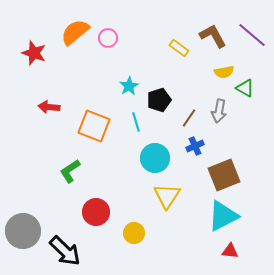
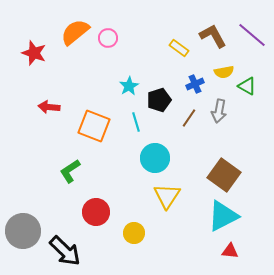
green triangle: moved 2 px right, 2 px up
blue cross: moved 62 px up
brown square: rotated 32 degrees counterclockwise
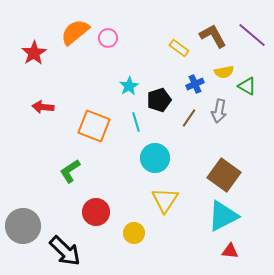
red star: rotated 20 degrees clockwise
red arrow: moved 6 px left
yellow triangle: moved 2 px left, 4 px down
gray circle: moved 5 px up
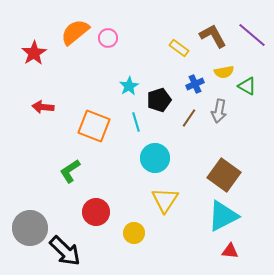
gray circle: moved 7 px right, 2 px down
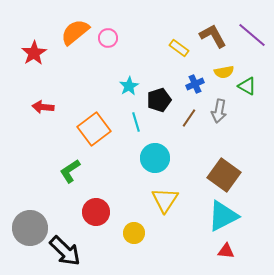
orange square: moved 3 px down; rotated 32 degrees clockwise
red triangle: moved 4 px left
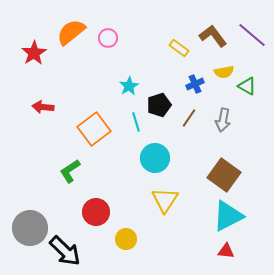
orange semicircle: moved 4 px left
brown L-shape: rotated 8 degrees counterclockwise
black pentagon: moved 5 px down
gray arrow: moved 4 px right, 9 px down
cyan triangle: moved 5 px right
yellow circle: moved 8 px left, 6 px down
